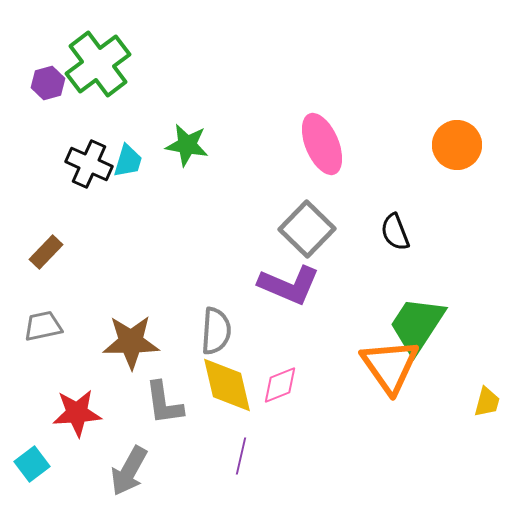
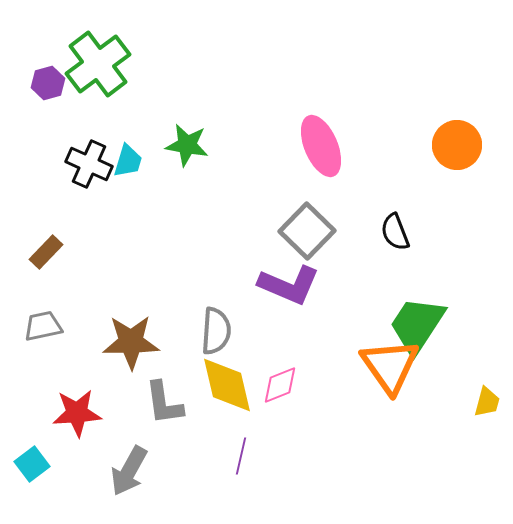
pink ellipse: moved 1 px left, 2 px down
gray square: moved 2 px down
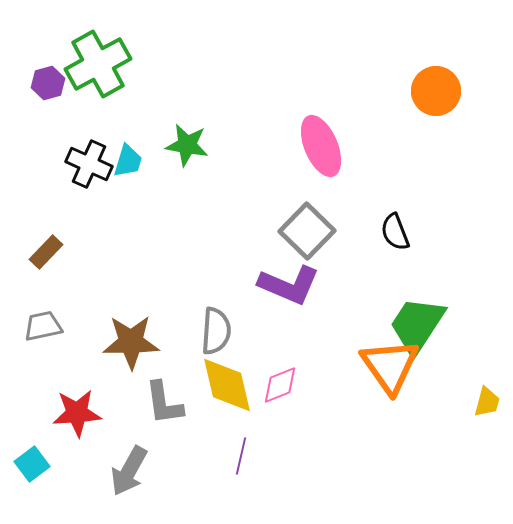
green cross: rotated 8 degrees clockwise
orange circle: moved 21 px left, 54 px up
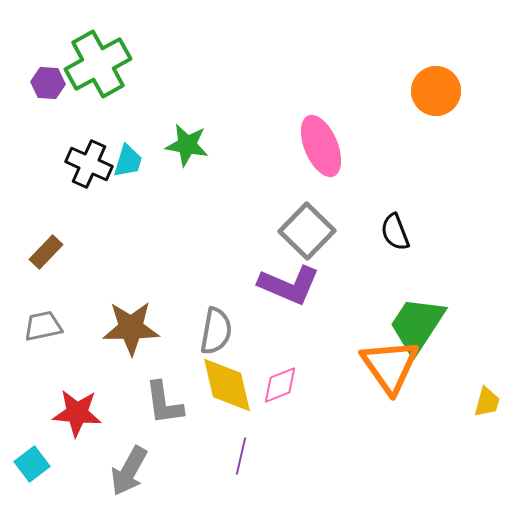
purple hexagon: rotated 20 degrees clockwise
gray semicircle: rotated 6 degrees clockwise
brown star: moved 14 px up
red star: rotated 9 degrees clockwise
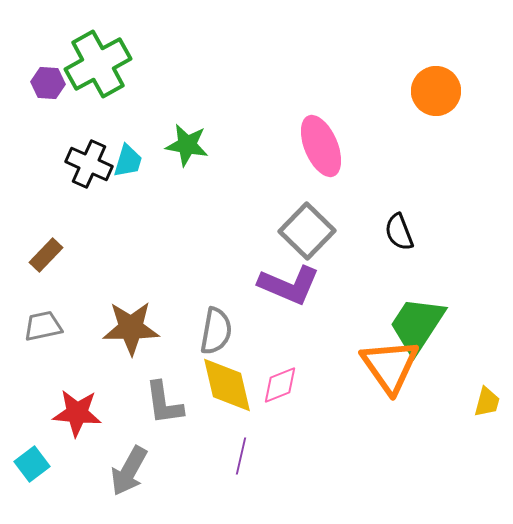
black semicircle: moved 4 px right
brown rectangle: moved 3 px down
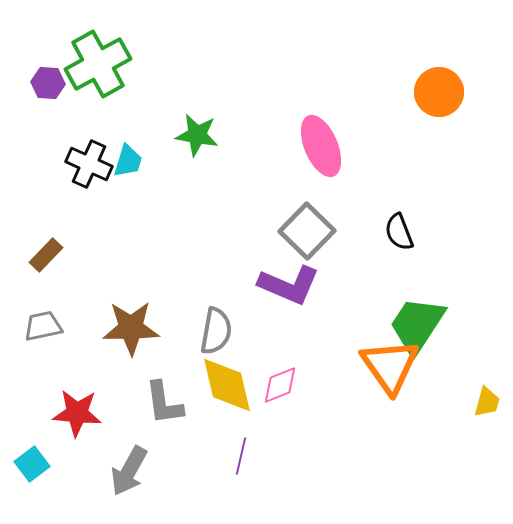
orange circle: moved 3 px right, 1 px down
green star: moved 10 px right, 10 px up
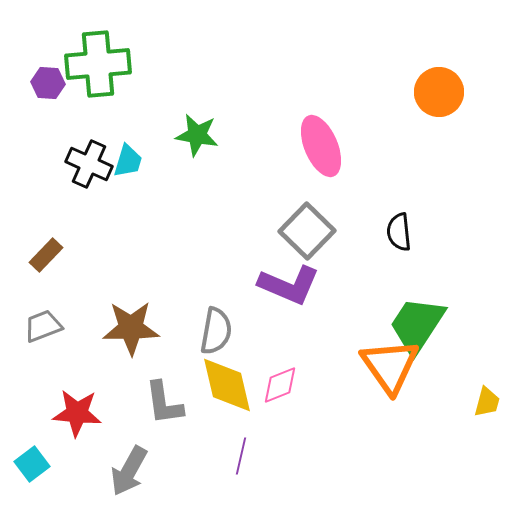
green cross: rotated 24 degrees clockwise
black semicircle: rotated 15 degrees clockwise
gray trapezoid: rotated 9 degrees counterclockwise
